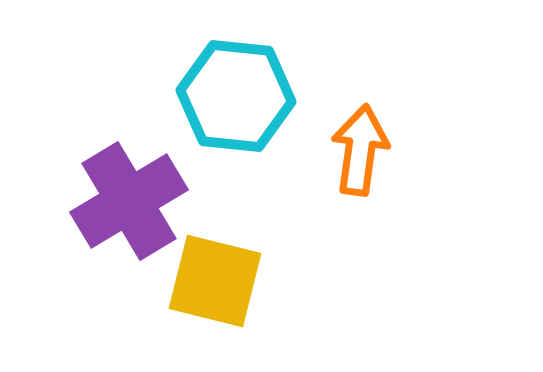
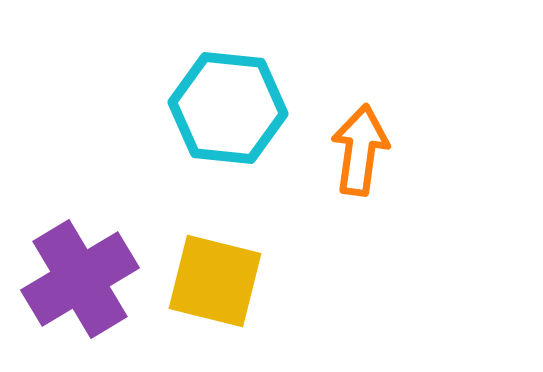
cyan hexagon: moved 8 px left, 12 px down
purple cross: moved 49 px left, 78 px down
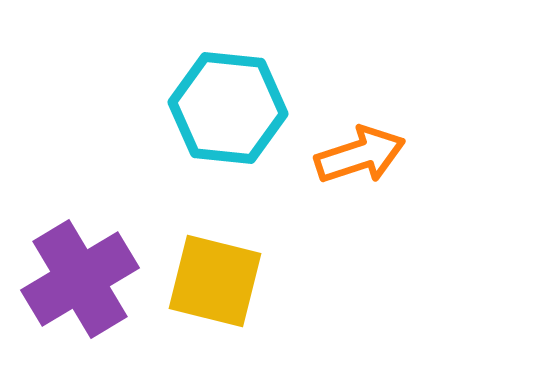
orange arrow: moved 5 px down; rotated 64 degrees clockwise
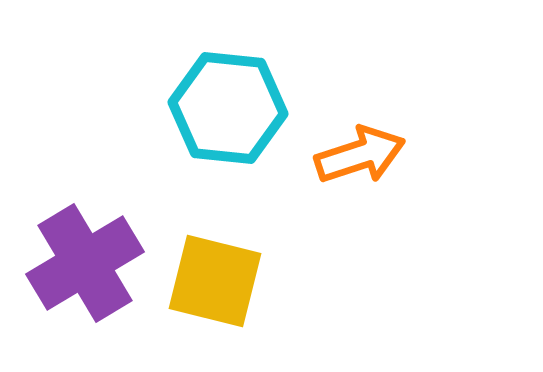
purple cross: moved 5 px right, 16 px up
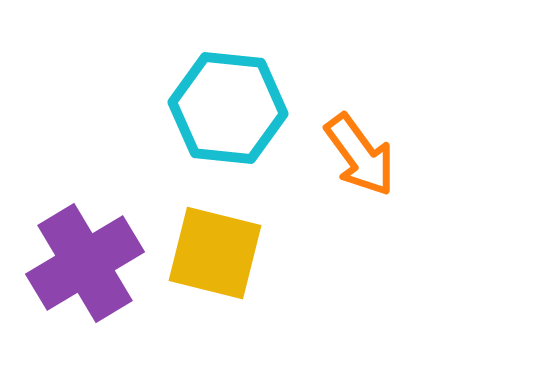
orange arrow: rotated 72 degrees clockwise
yellow square: moved 28 px up
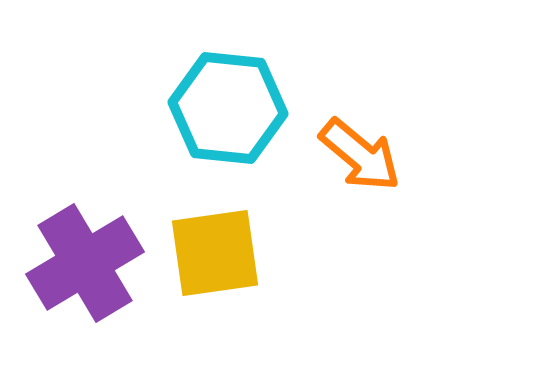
orange arrow: rotated 14 degrees counterclockwise
yellow square: rotated 22 degrees counterclockwise
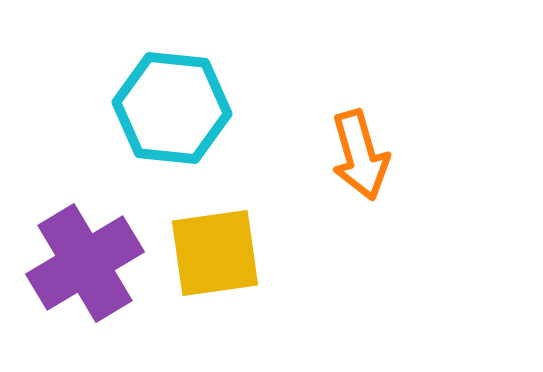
cyan hexagon: moved 56 px left
orange arrow: rotated 34 degrees clockwise
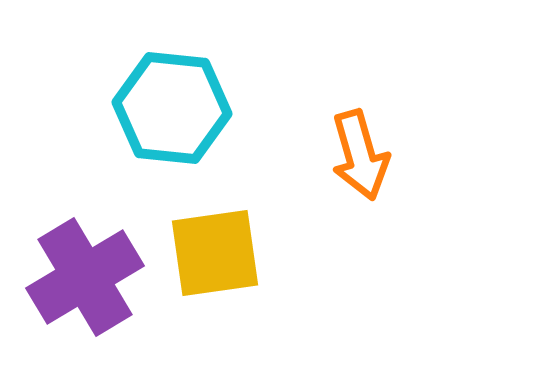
purple cross: moved 14 px down
